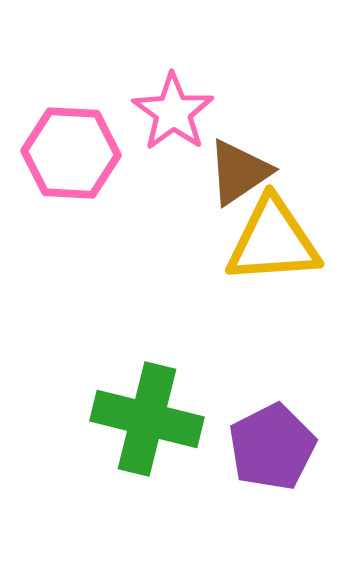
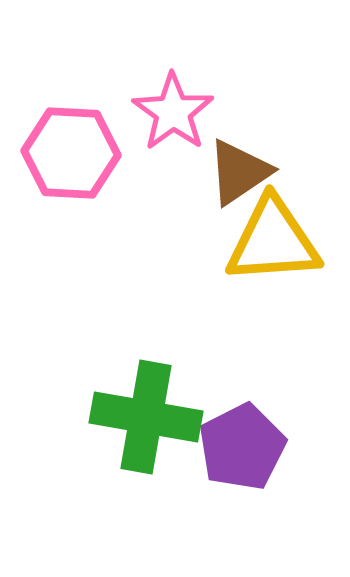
green cross: moved 1 px left, 2 px up; rotated 4 degrees counterclockwise
purple pentagon: moved 30 px left
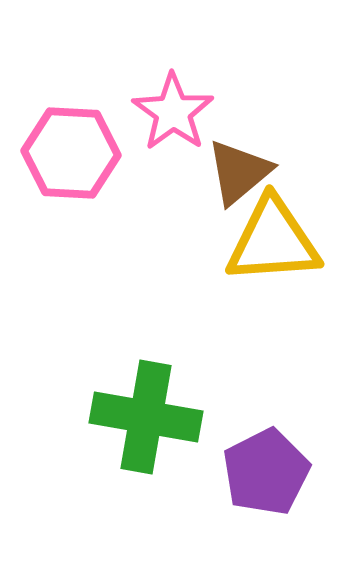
brown triangle: rotated 6 degrees counterclockwise
purple pentagon: moved 24 px right, 25 px down
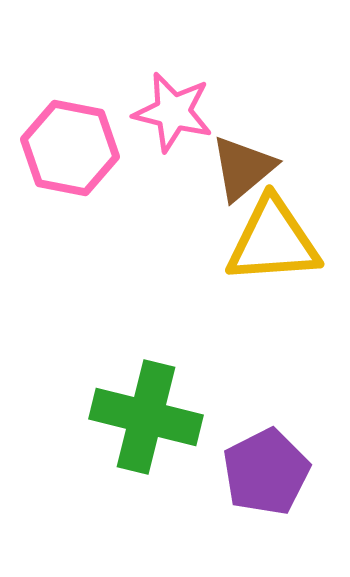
pink star: rotated 22 degrees counterclockwise
pink hexagon: moved 1 px left, 5 px up; rotated 8 degrees clockwise
brown triangle: moved 4 px right, 4 px up
green cross: rotated 4 degrees clockwise
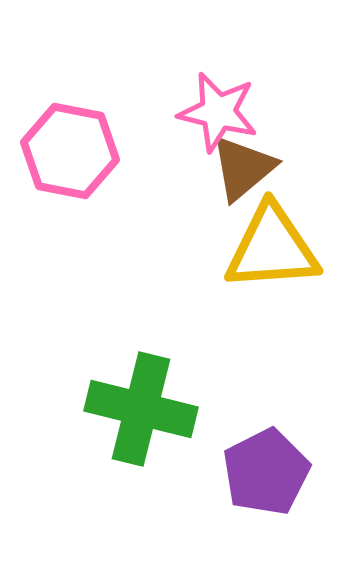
pink star: moved 45 px right
pink hexagon: moved 3 px down
yellow triangle: moved 1 px left, 7 px down
green cross: moved 5 px left, 8 px up
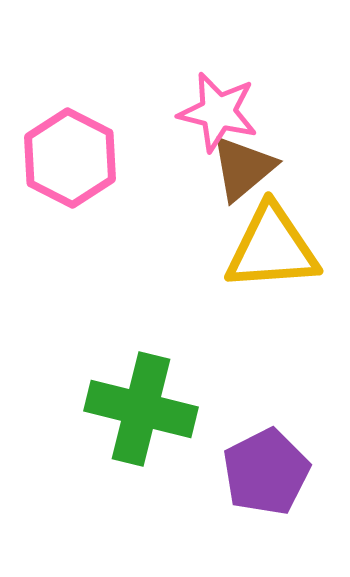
pink hexagon: moved 7 px down; rotated 16 degrees clockwise
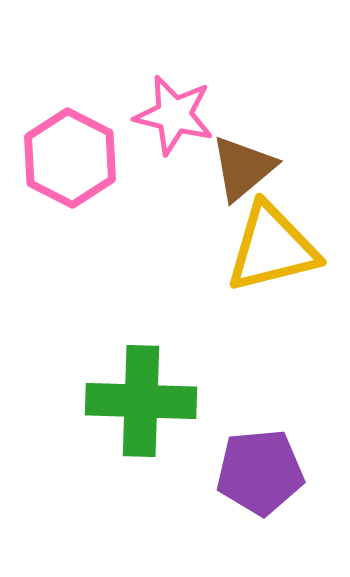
pink star: moved 44 px left, 3 px down
yellow triangle: rotated 10 degrees counterclockwise
green cross: moved 8 px up; rotated 12 degrees counterclockwise
purple pentagon: moved 6 px left; rotated 22 degrees clockwise
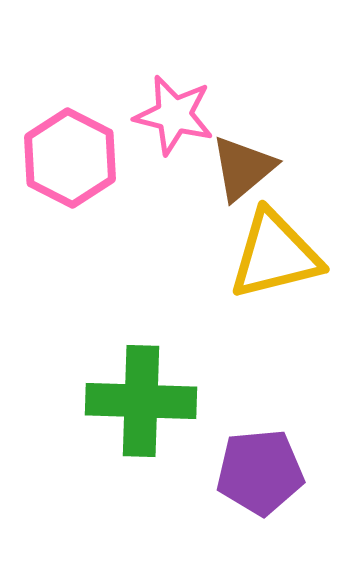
yellow triangle: moved 3 px right, 7 px down
